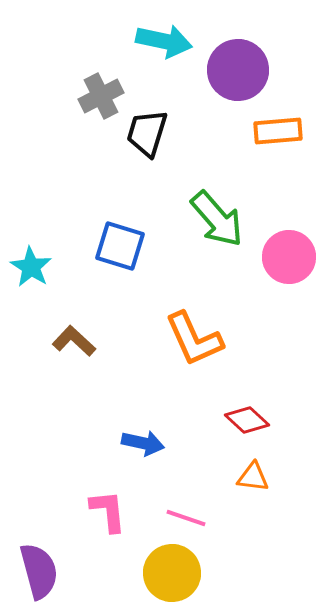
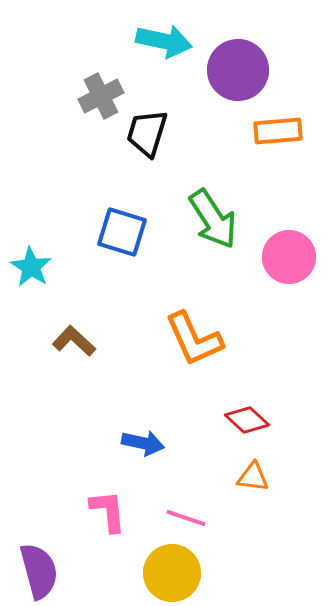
green arrow: moved 4 px left; rotated 8 degrees clockwise
blue square: moved 2 px right, 14 px up
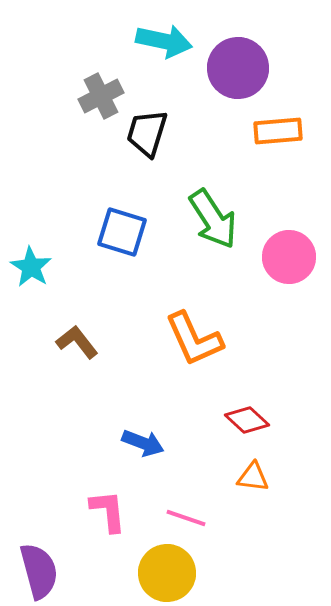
purple circle: moved 2 px up
brown L-shape: moved 3 px right, 1 px down; rotated 9 degrees clockwise
blue arrow: rotated 9 degrees clockwise
yellow circle: moved 5 px left
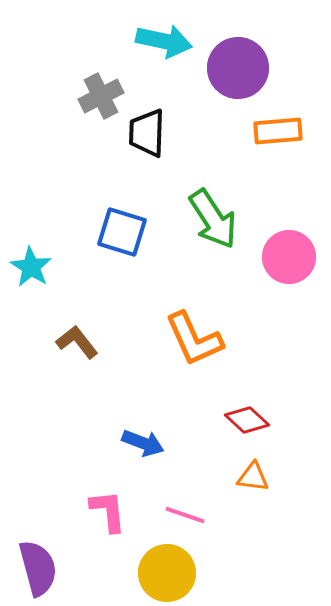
black trapezoid: rotated 15 degrees counterclockwise
pink line: moved 1 px left, 3 px up
purple semicircle: moved 1 px left, 3 px up
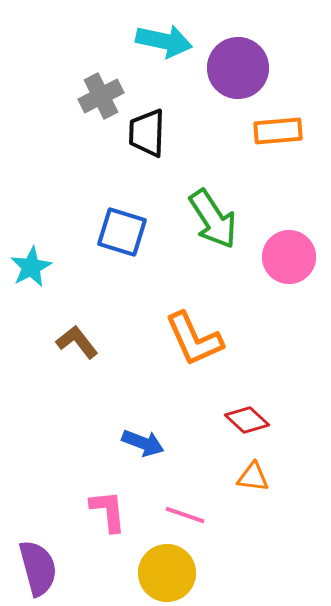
cyan star: rotated 12 degrees clockwise
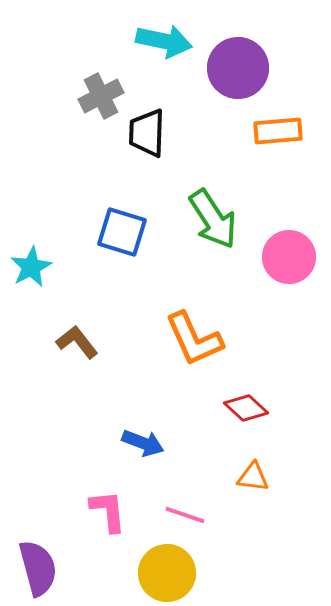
red diamond: moved 1 px left, 12 px up
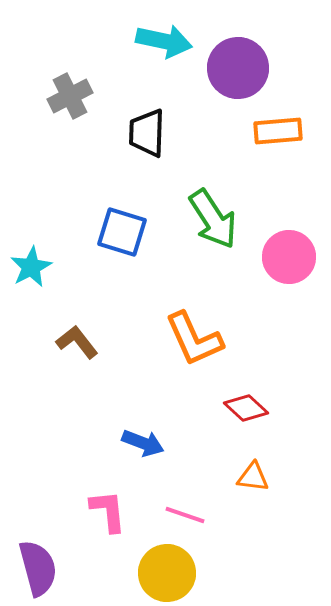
gray cross: moved 31 px left
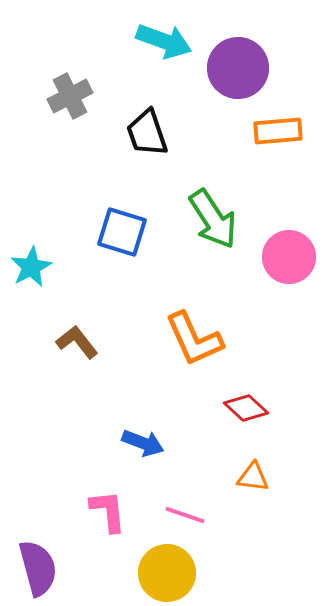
cyan arrow: rotated 8 degrees clockwise
black trapezoid: rotated 21 degrees counterclockwise
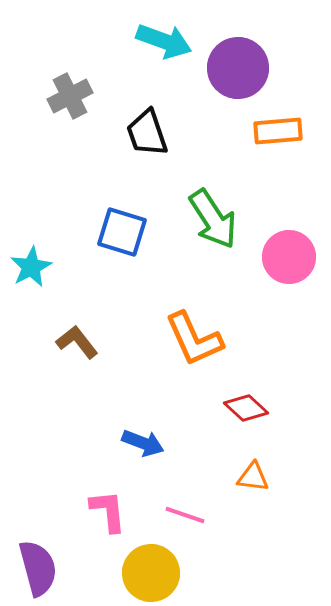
yellow circle: moved 16 px left
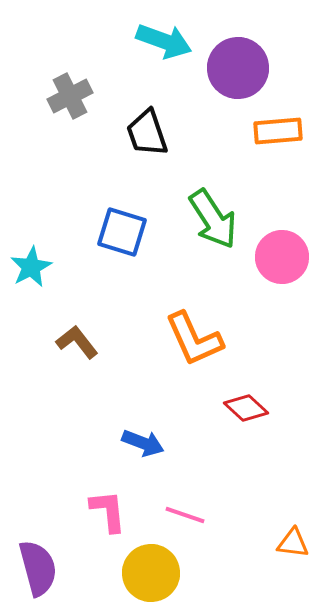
pink circle: moved 7 px left
orange triangle: moved 40 px right, 66 px down
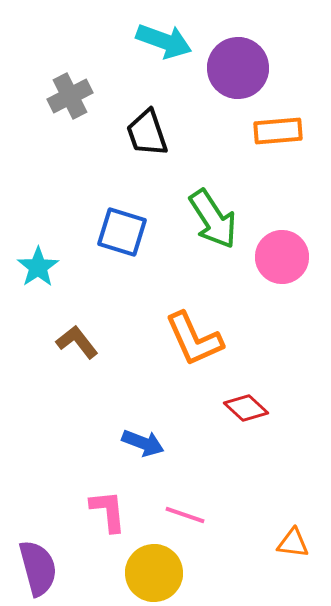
cyan star: moved 7 px right; rotated 6 degrees counterclockwise
yellow circle: moved 3 px right
